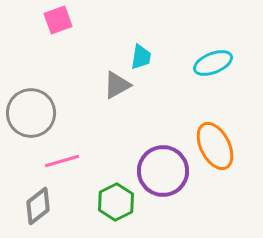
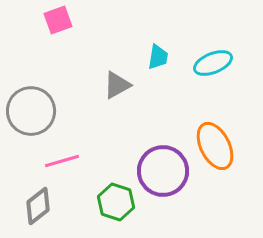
cyan trapezoid: moved 17 px right
gray circle: moved 2 px up
green hexagon: rotated 15 degrees counterclockwise
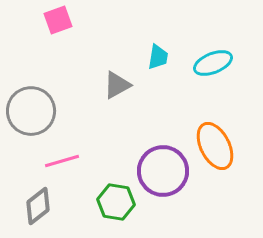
green hexagon: rotated 9 degrees counterclockwise
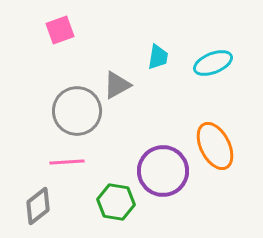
pink square: moved 2 px right, 10 px down
gray circle: moved 46 px right
pink line: moved 5 px right, 1 px down; rotated 12 degrees clockwise
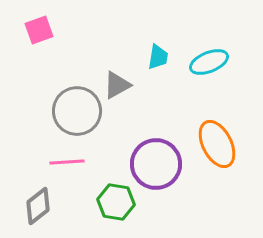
pink square: moved 21 px left
cyan ellipse: moved 4 px left, 1 px up
orange ellipse: moved 2 px right, 2 px up
purple circle: moved 7 px left, 7 px up
